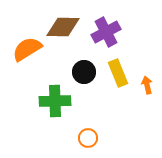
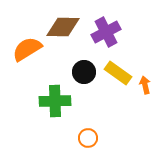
yellow rectangle: rotated 32 degrees counterclockwise
orange arrow: moved 2 px left
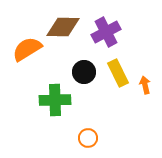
yellow rectangle: rotated 28 degrees clockwise
green cross: moved 1 px up
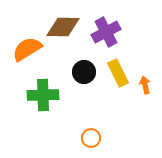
green cross: moved 12 px left, 5 px up
orange circle: moved 3 px right
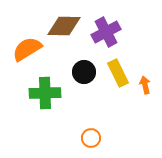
brown diamond: moved 1 px right, 1 px up
green cross: moved 2 px right, 2 px up
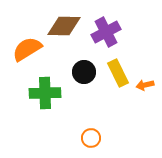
orange arrow: rotated 90 degrees counterclockwise
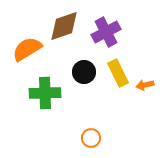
brown diamond: rotated 20 degrees counterclockwise
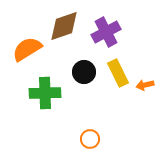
orange circle: moved 1 px left, 1 px down
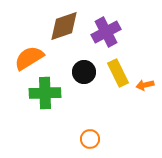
orange semicircle: moved 2 px right, 9 px down
